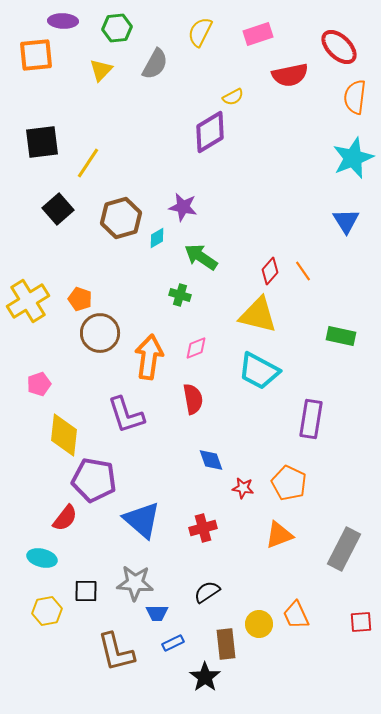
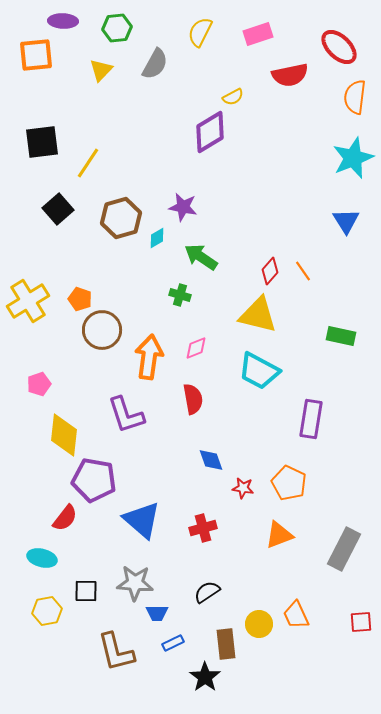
brown circle at (100, 333): moved 2 px right, 3 px up
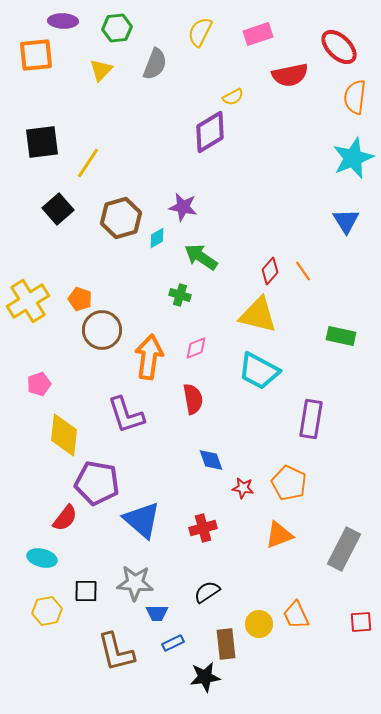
gray semicircle at (155, 64): rotated 8 degrees counterclockwise
purple pentagon at (94, 480): moved 3 px right, 3 px down
black star at (205, 677): rotated 28 degrees clockwise
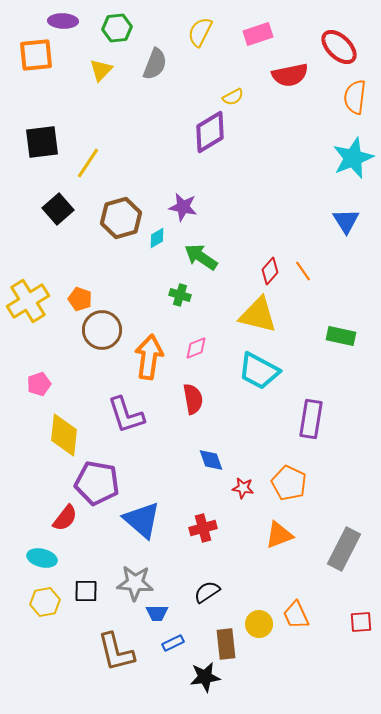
yellow hexagon at (47, 611): moved 2 px left, 9 px up
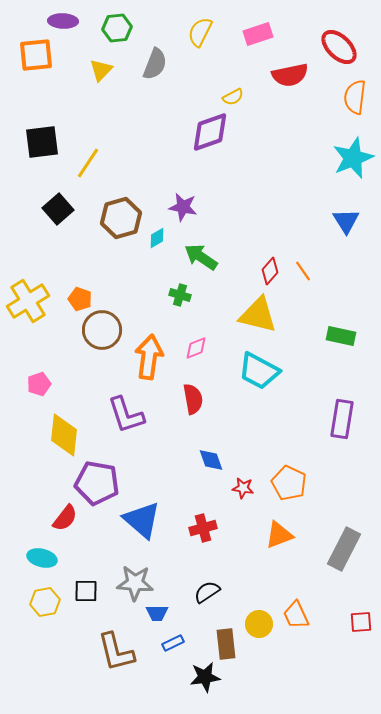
purple diamond at (210, 132): rotated 12 degrees clockwise
purple rectangle at (311, 419): moved 31 px right
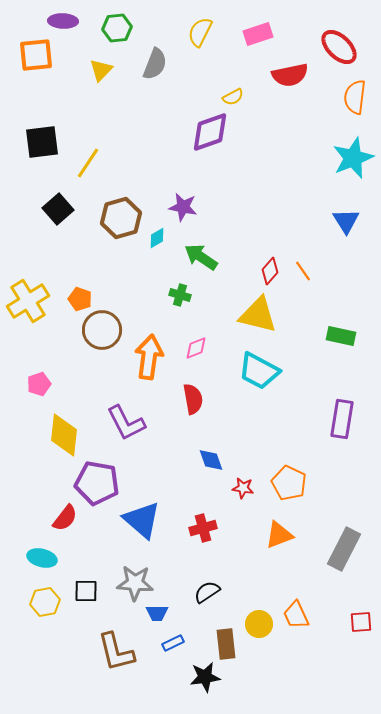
purple L-shape at (126, 415): moved 8 px down; rotated 9 degrees counterclockwise
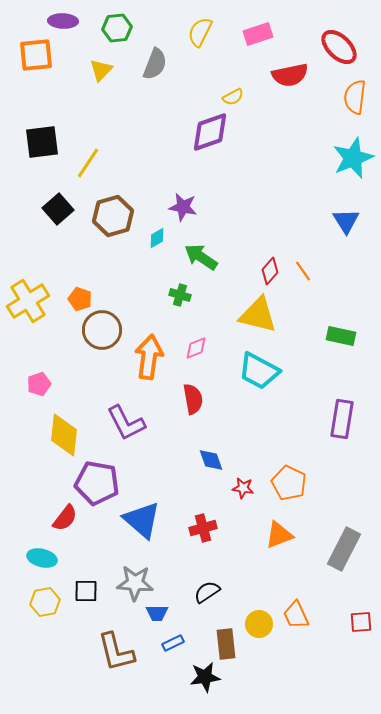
brown hexagon at (121, 218): moved 8 px left, 2 px up
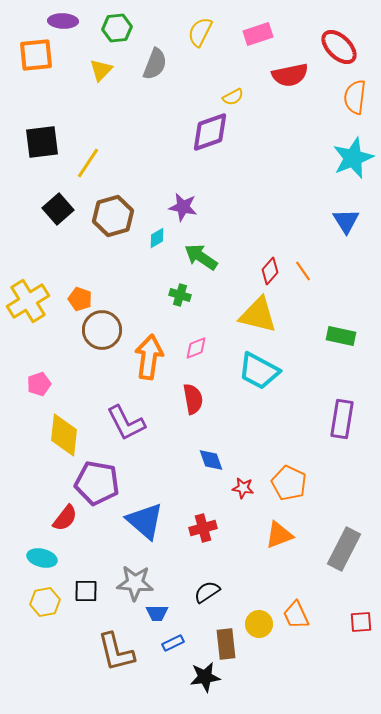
blue triangle at (142, 520): moved 3 px right, 1 px down
